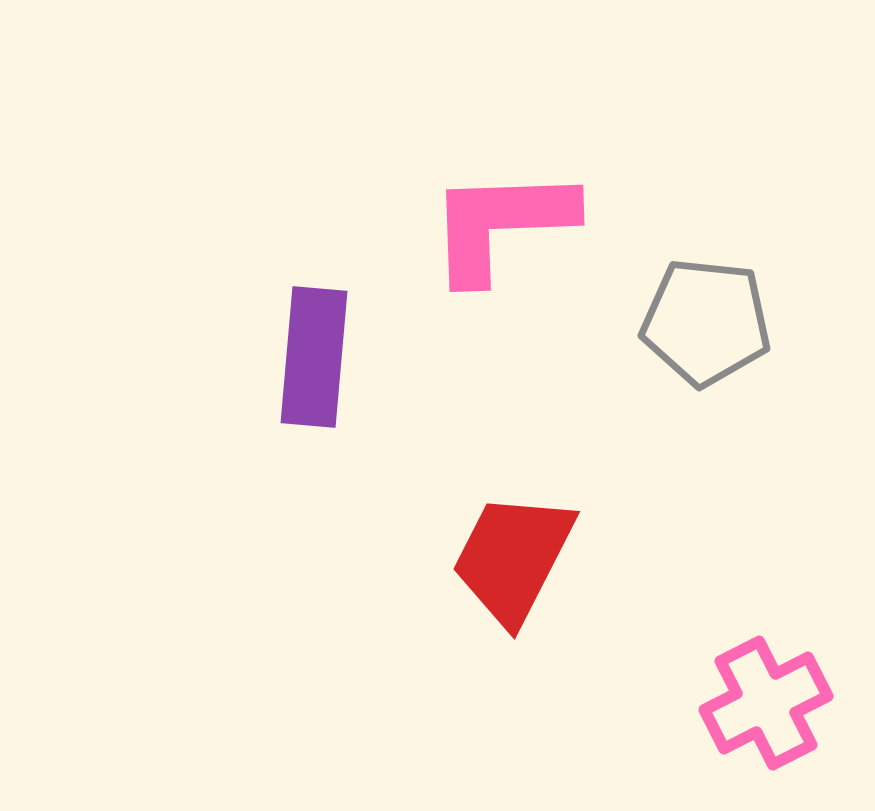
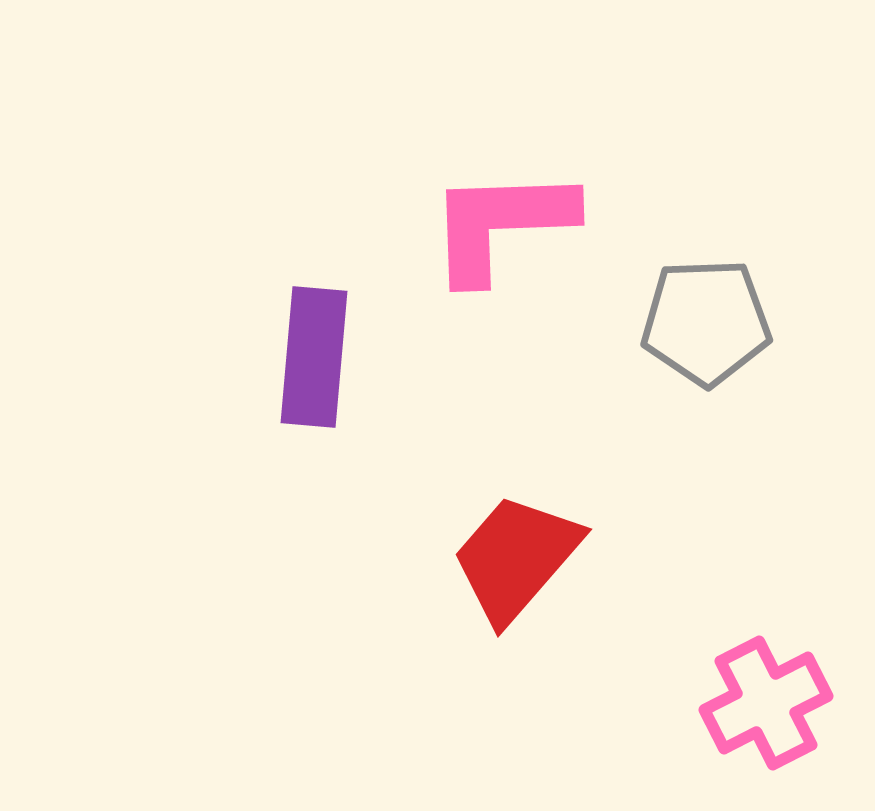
gray pentagon: rotated 8 degrees counterclockwise
red trapezoid: moved 3 px right; rotated 14 degrees clockwise
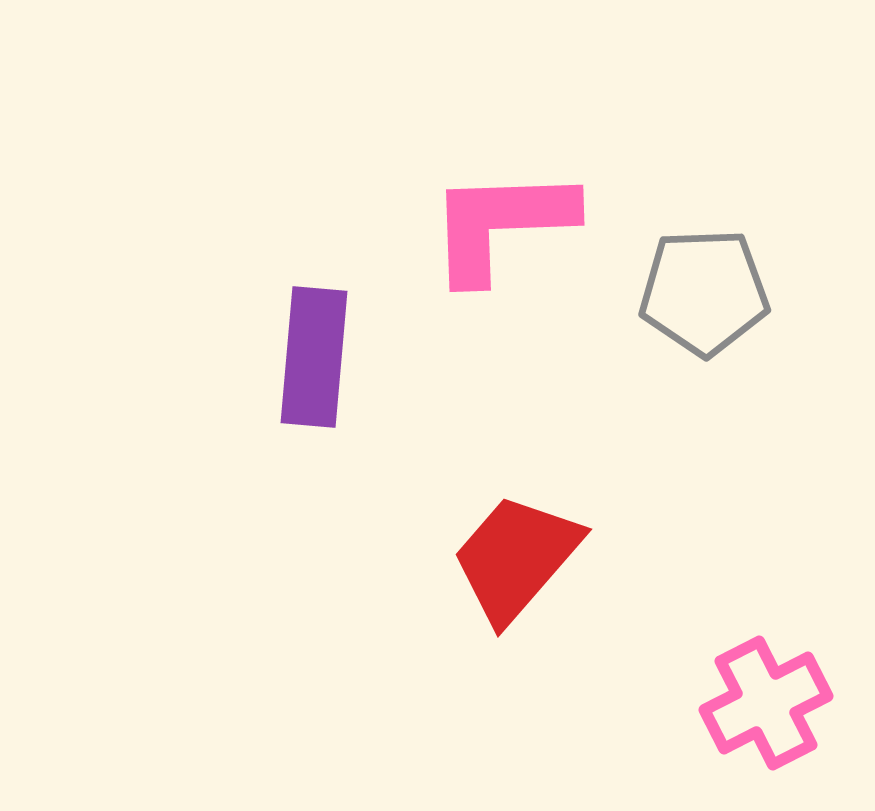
gray pentagon: moved 2 px left, 30 px up
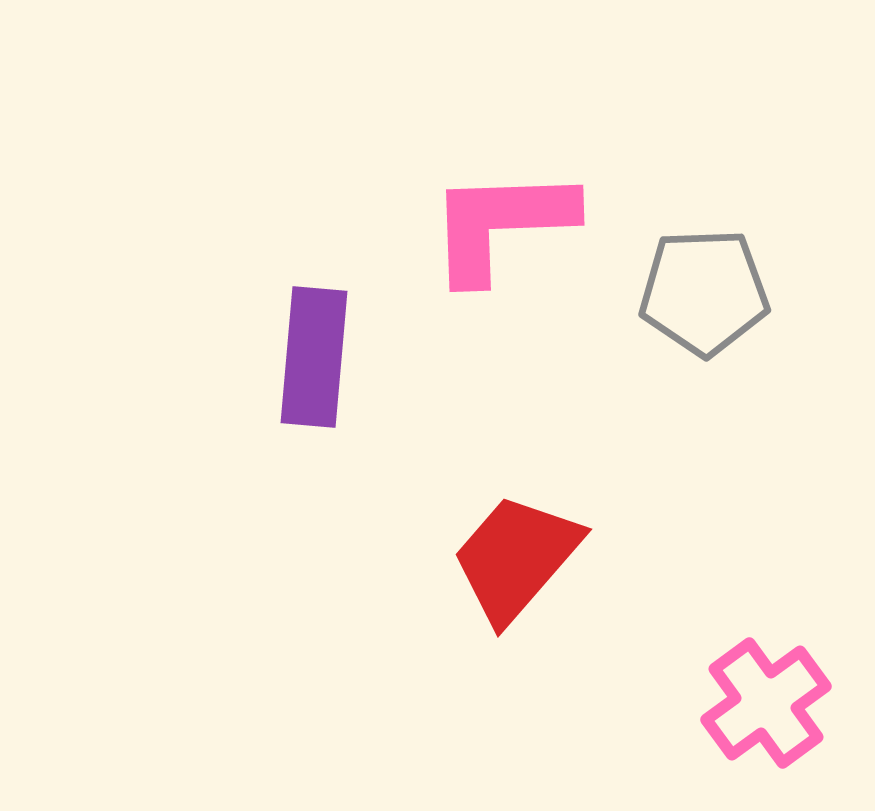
pink cross: rotated 9 degrees counterclockwise
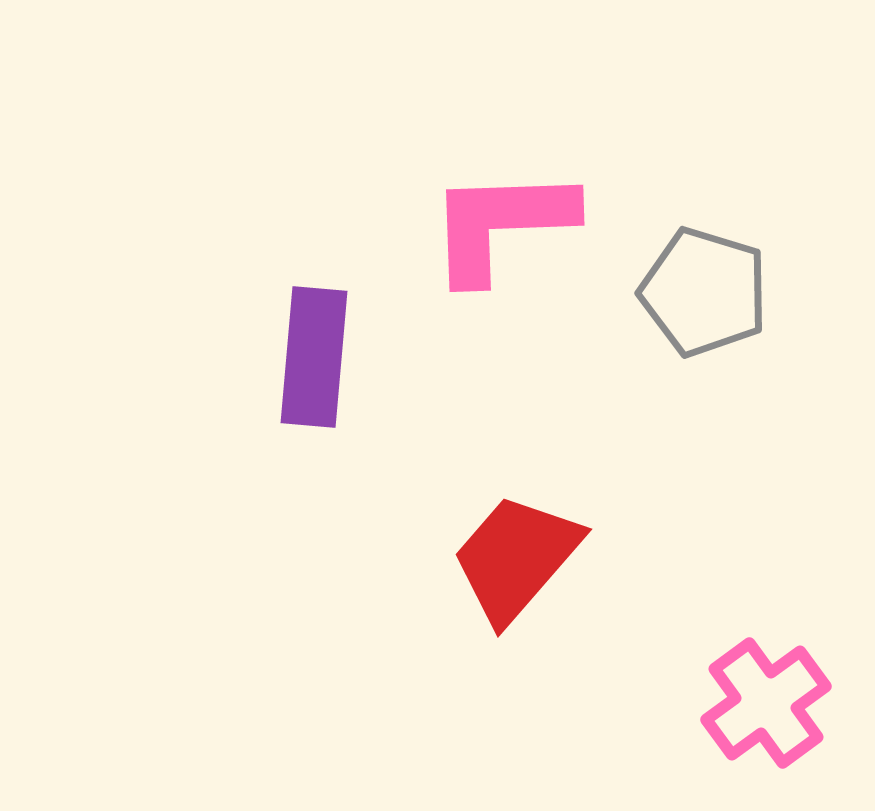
gray pentagon: rotated 19 degrees clockwise
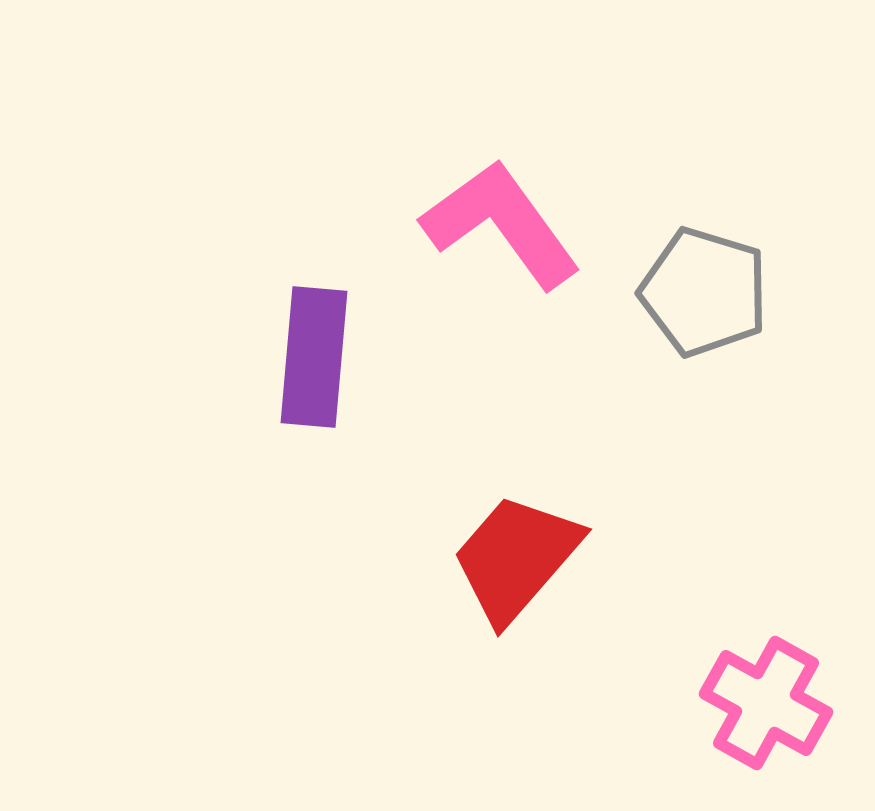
pink L-shape: rotated 56 degrees clockwise
pink cross: rotated 25 degrees counterclockwise
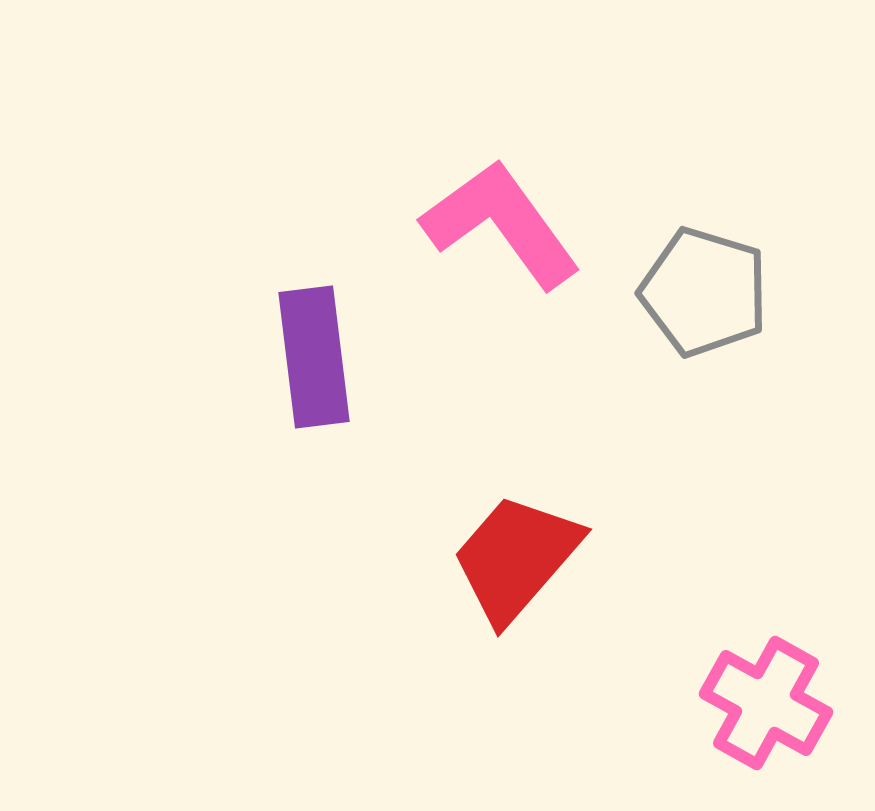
purple rectangle: rotated 12 degrees counterclockwise
